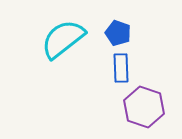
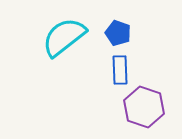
cyan semicircle: moved 1 px right, 2 px up
blue rectangle: moved 1 px left, 2 px down
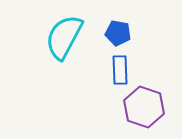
blue pentagon: rotated 10 degrees counterclockwise
cyan semicircle: rotated 24 degrees counterclockwise
